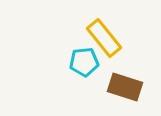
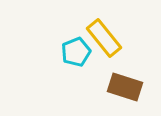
cyan pentagon: moved 8 px left, 10 px up; rotated 16 degrees counterclockwise
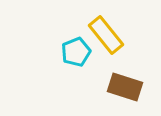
yellow rectangle: moved 2 px right, 3 px up
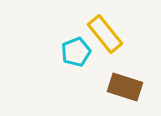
yellow rectangle: moved 1 px left, 1 px up
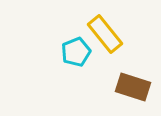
brown rectangle: moved 8 px right
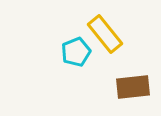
brown rectangle: rotated 24 degrees counterclockwise
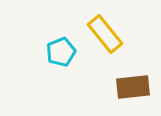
cyan pentagon: moved 15 px left
